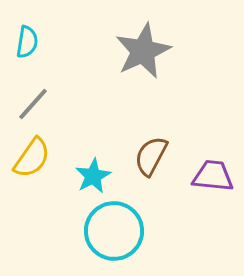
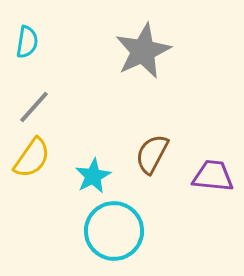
gray line: moved 1 px right, 3 px down
brown semicircle: moved 1 px right, 2 px up
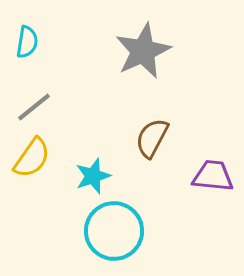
gray line: rotated 9 degrees clockwise
brown semicircle: moved 16 px up
cyan star: rotated 9 degrees clockwise
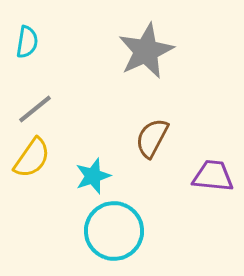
gray star: moved 3 px right
gray line: moved 1 px right, 2 px down
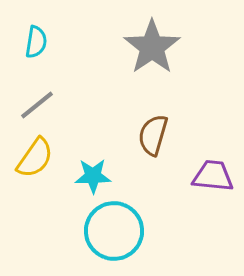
cyan semicircle: moved 9 px right
gray star: moved 6 px right, 4 px up; rotated 10 degrees counterclockwise
gray line: moved 2 px right, 4 px up
brown semicircle: moved 1 px right, 3 px up; rotated 12 degrees counterclockwise
yellow semicircle: moved 3 px right
cyan star: rotated 18 degrees clockwise
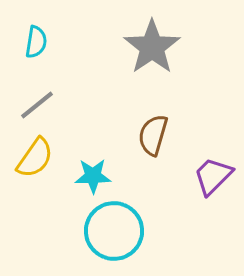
purple trapezoid: rotated 51 degrees counterclockwise
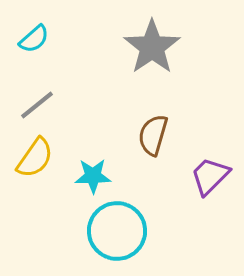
cyan semicircle: moved 2 px left, 3 px up; rotated 40 degrees clockwise
purple trapezoid: moved 3 px left
cyan circle: moved 3 px right
